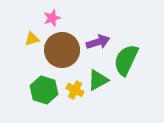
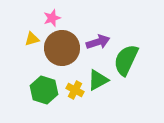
brown circle: moved 2 px up
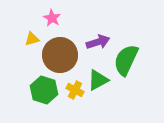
pink star: rotated 24 degrees counterclockwise
brown circle: moved 2 px left, 7 px down
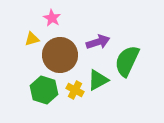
green semicircle: moved 1 px right, 1 px down
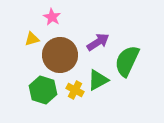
pink star: moved 1 px up
purple arrow: rotated 15 degrees counterclockwise
green hexagon: moved 1 px left
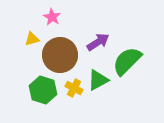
green semicircle: rotated 20 degrees clockwise
yellow cross: moved 1 px left, 2 px up
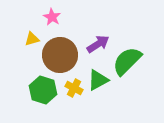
purple arrow: moved 2 px down
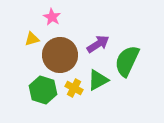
green semicircle: rotated 20 degrees counterclockwise
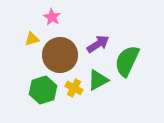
green hexagon: rotated 24 degrees clockwise
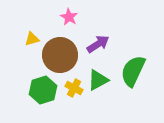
pink star: moved 17 px right
green semicircle: moved 6 px right, 10 px down
